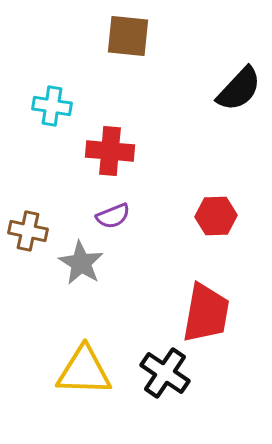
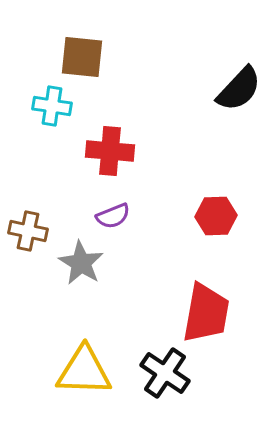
brown square: moved 46 px left, 21 px down
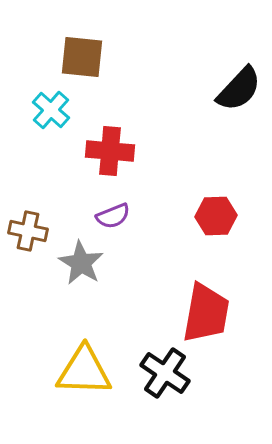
cyan cross: moved 1 px left, 4 px down; rotated 33 degrees clockwise
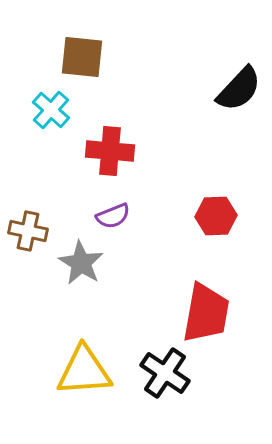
yellow triangle: rotated 6 degrees counterclockwise
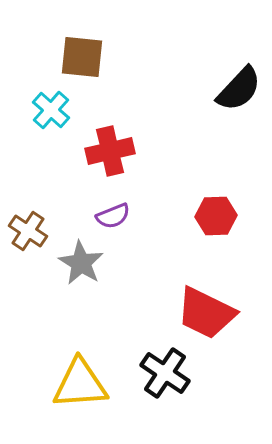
red cross: rotated 18 degrees counterclockwise
brown cross: rotated 21 degrees clockwise
red trapezoid: rotated 106 degrees clockwise
yellow triangle: moved 4 px left, 13 px down
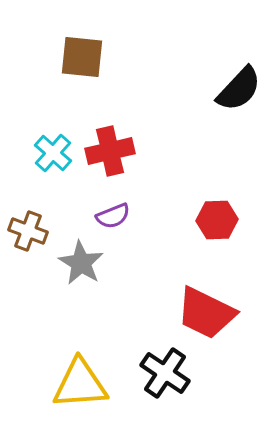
cyan cross: moved 2 px right, 43 px down
red hexagon: moved 1 px right, 4 px down
brown cross: rotated 12 degrees counterclockwise
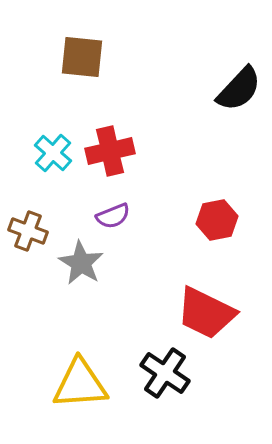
red hexagon: rotated 9 degrees counterclockwise
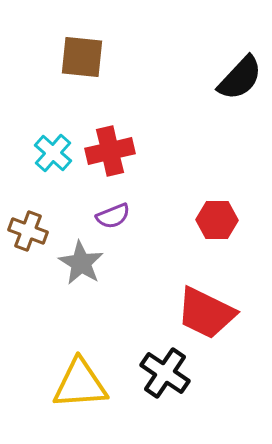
black semicircle: moved 1 px right, 11 px up
red hexagon: rotated 12 degrees clockwise
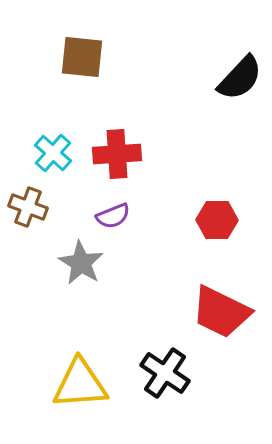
red cross: moved 7 px right, 3 px down; rotated 9 degrees clockwise
brown cross: moved 24 px up
red trapezoid: moved 15 px right, 1 px up
